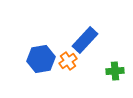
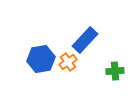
orange cross: moved 1 px down
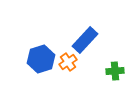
blue hexagon: rotated 8 degrees counterclockwise
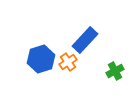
green cross: rotated 24 degrees counterclockwise
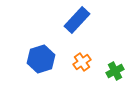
blue rectangle: moved 8 px left, 20 px up
orange cross: moved 14 px right
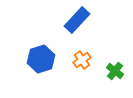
orange cross: moved 2 px up
green cross: rotated 24 degrees counterclockwise
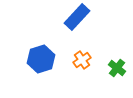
blue rectangle: moved 3 px up
green cross: moved 2 px right, 3 px up
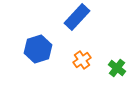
blue hexagon: moved 3 px left, 10 px up
